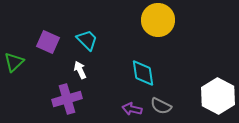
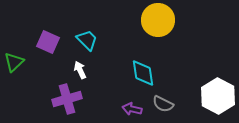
gray semicircle: moved 2 px right, 2 px up
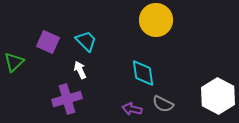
yellow circle: moved 2 px left
cyan trapezoid: moved 1 px left, 1 px down
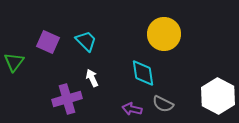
yellow circle: moved 8 px right, 14 px down
green triangle: rotated 10 degrees counterclockwise
white arrow: moved 12 px right, 8 px down
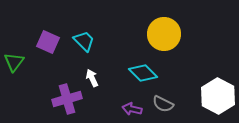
cyan trapezoid: moved 2 px left
cyan diamond: rotated 36 degrees counterclockwise
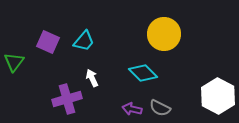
cyan trapezoid: rotated 85 degrees clockwise
gray semicircle: moved 3 px left, 4 px down
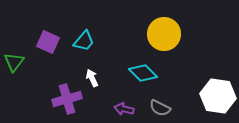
white hexagon: rotated 20 degrees counterclockwise
purple arrow: moved 8 px left
